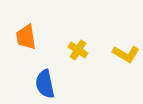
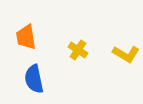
blue semicircle: moved 11 px left, 5 px up
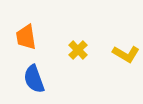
yellow cross: rotated 12 degrees clockwise
blue semicircle: rotated 8 degrees counterclockwise
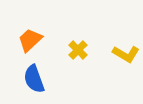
orange trapezoid: moved 4 px right, 3 px down; rotated 56 degrees clockwise
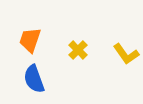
orange trapezoid: rotated 28 degrees counterclockwise
yellow L-shape: rotated 24 degrees clockwise
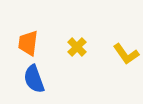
orange trapezoid: moved 2 px left, 3 px down; rotated 12 degrees counterclockwise
yellow cross: moved 1 px left, 3 px up
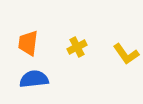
yellow cross: rotated 18 degrees clockwise
blue semicircle: rotated 104 degrees clockwise
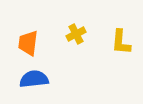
yellow cross: moved 1 px left, 13 px up
yellow L-shape: moved 5 px left, 12 px up; rotated 40 degrees clockwise
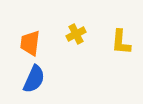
orange trapezoid: moved 2 px right
blue semicircle: rotated 120 degrees clockwise
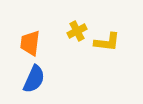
yellow cross: moved 1 px right, 3 px up
yellow L-shape: moved 14 px left; rotated 88 degrees counterclockwise
